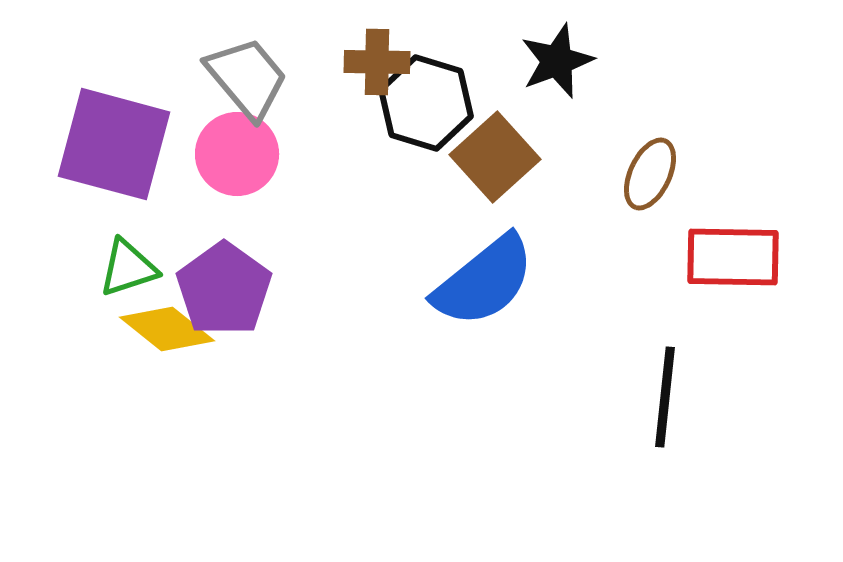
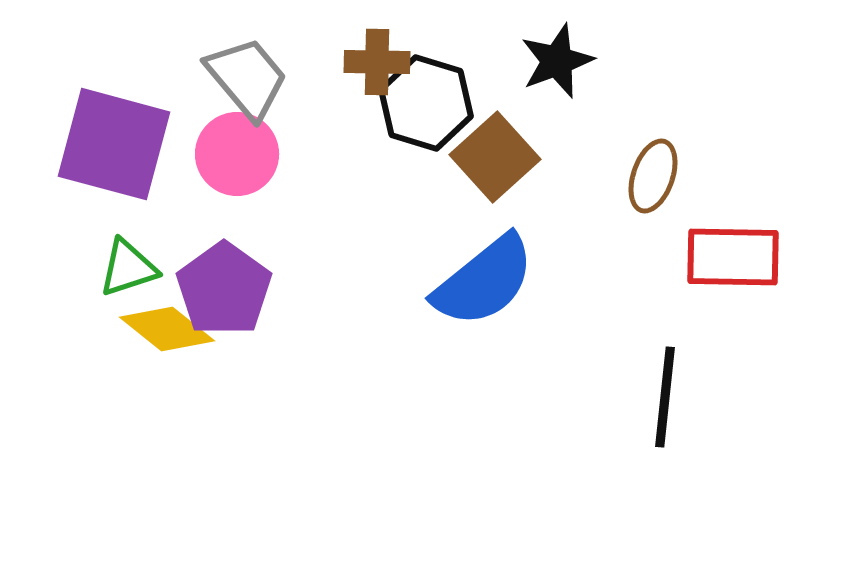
brown ellipse: moved 3 px right, 2 px down; rotated 6 degrees counterclockwise
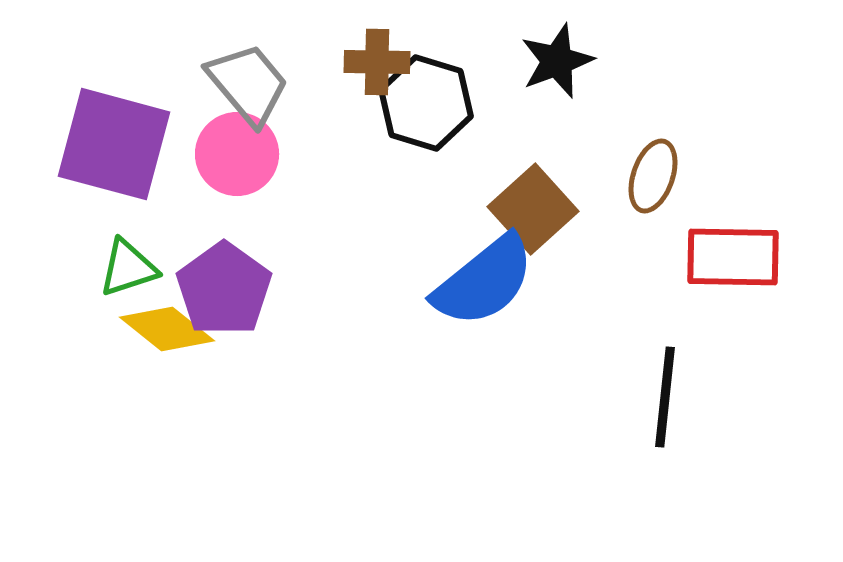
gray trapezoid: moved 1 px right, 6 px down
brown square: moved 38 px right, 52 px down
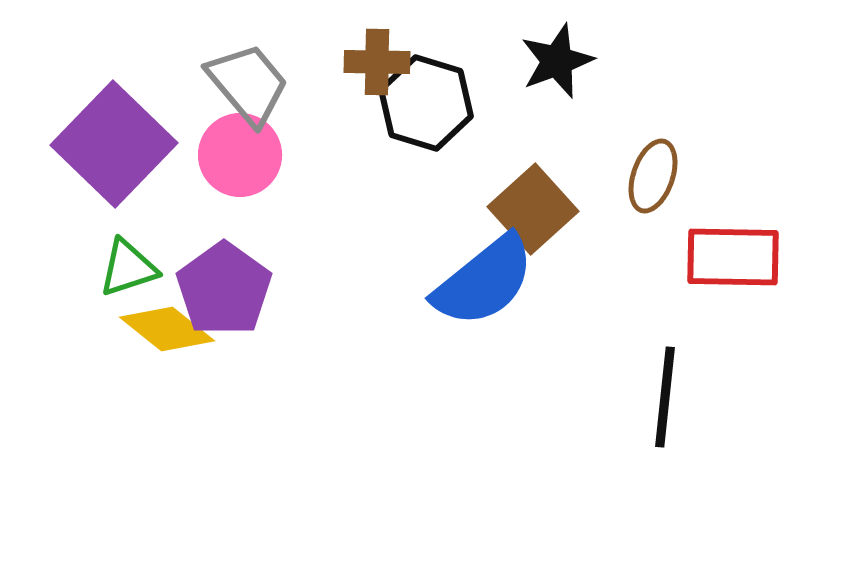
purple square: rotated 29 degrees clockwise
pink circle: moved 3 px right, 1 px down
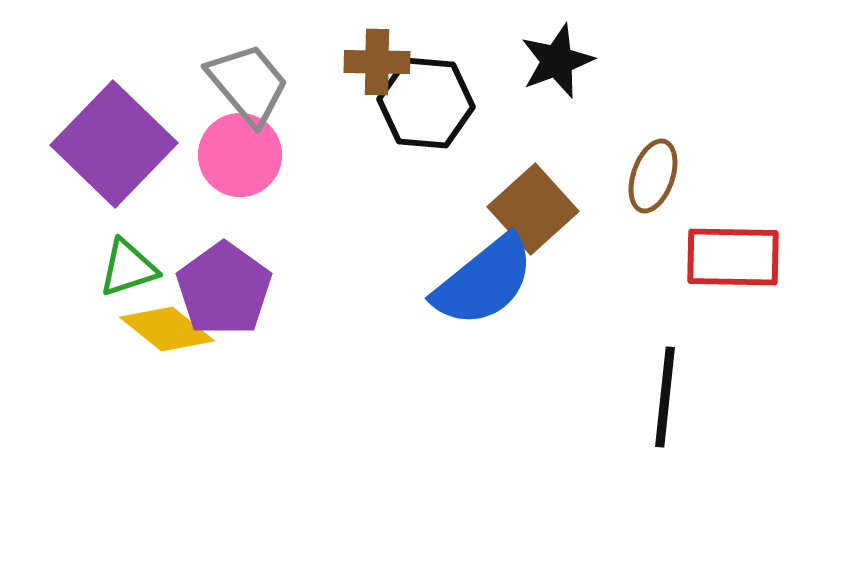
black hexagon: rotated 12 degrees counterclockwise
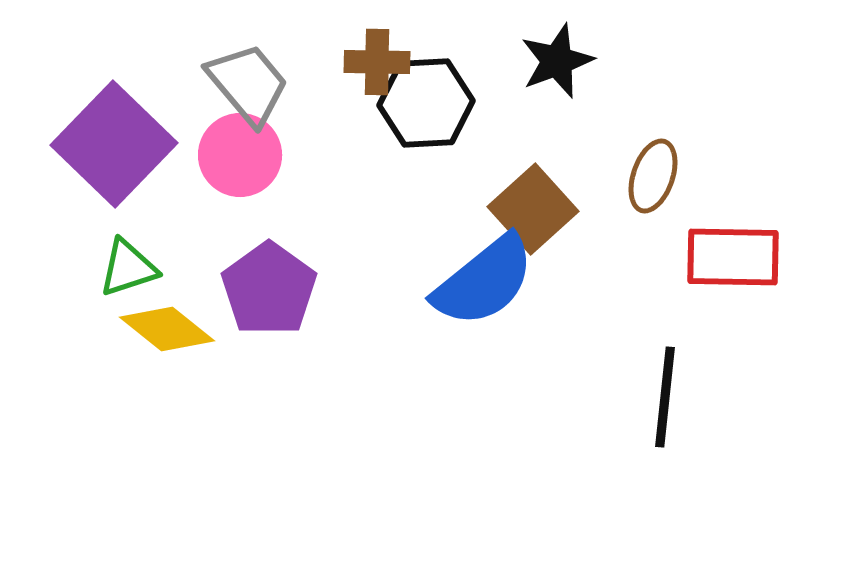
black hexagon: rotated 8 degrees counterclockwise
purple pentagon: moved 45 px right
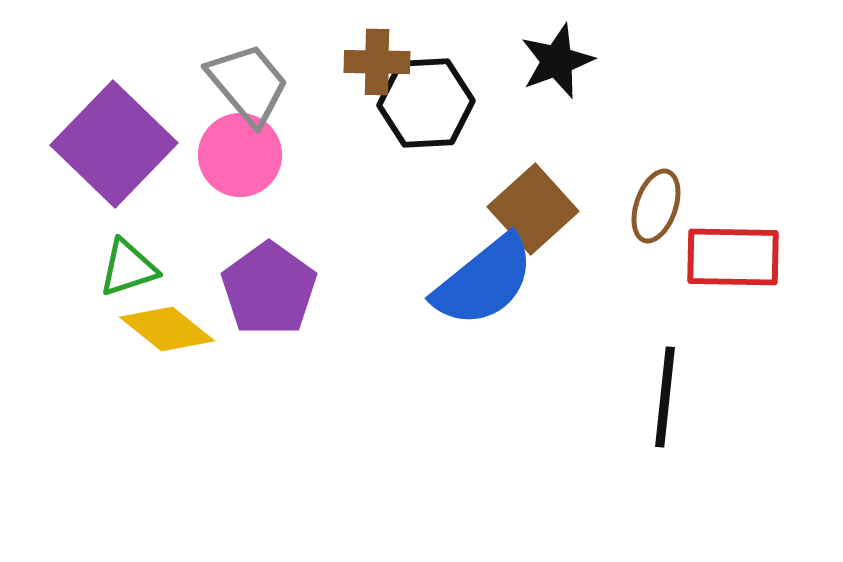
brown ellipse: moved 3 px right, 30 px down
